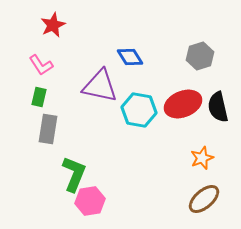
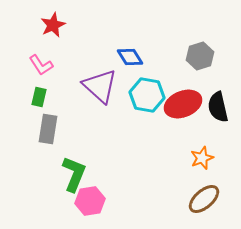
purple triangle: rotated 30 degrees clockwise
cyan hexagon: moved 8 px right, 15 px up
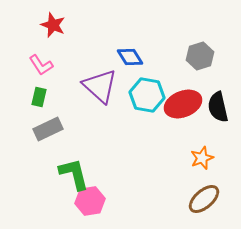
red star: rotated 25 degrees counterclockwise
gray rectangle: rotated 56 degrees clockwise
green L-shape: rotated 36 degrees counterclockwise
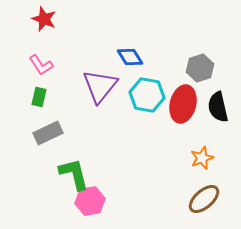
red star: moved 9 px left, 6 px up
gray hexagon: moved 12 px down
purple triangle: rotated 27 degrees clockwise
red ellipse: rotated 54 degrees counterclockwise
gray rectangle: moved 4 px down
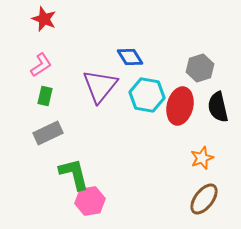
pink L-shape: rotated 90 degrees counterclockwise
green rectangle: moved 6 px right, 1 px up
red ellipse: moved 3 px left, 2 px down
brown ellipse: rotated 12 degrees counterclockwise
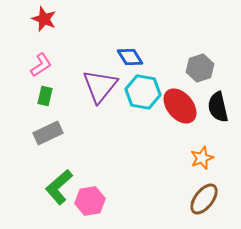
cyan hexagon: moved 4 px left, 3 px up
red ellipse: rotated 54 degrees counterclockwise
green L-shape: moved 15 px left, 13 px down; rotated 117 degrees counterclockwise
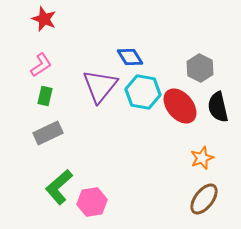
gray hexagon: rotated 16 degrees counterclockwise
pink hexagon: moved 2 px right, 1 px down
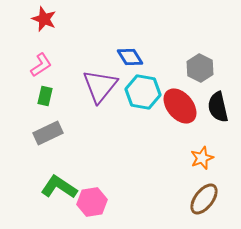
green L-shape: rotated 75 degrees clockwise
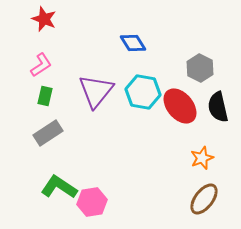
blue diamond: moved 3 px right, 14 px up
purple triangle: moved 4 px left, 5 px down
gray rectangle: rotated 8 degrees counterclockwise
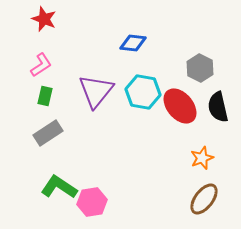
blue diamond: rotated 52 degrees counterclockwise
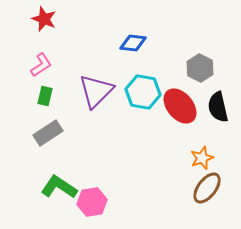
purple triangle: rotated 6 degrees clockwise
brown ellipse: moved 3 px right, 11 px up
